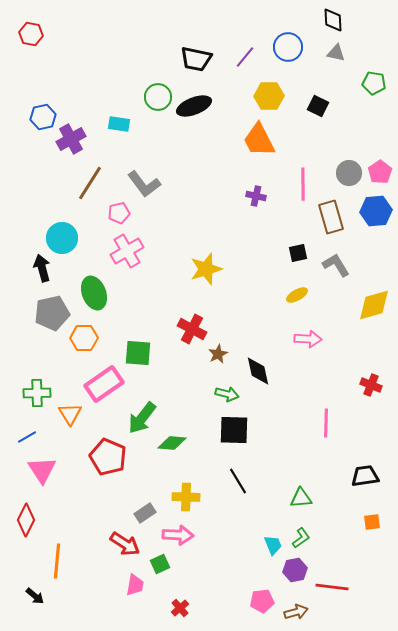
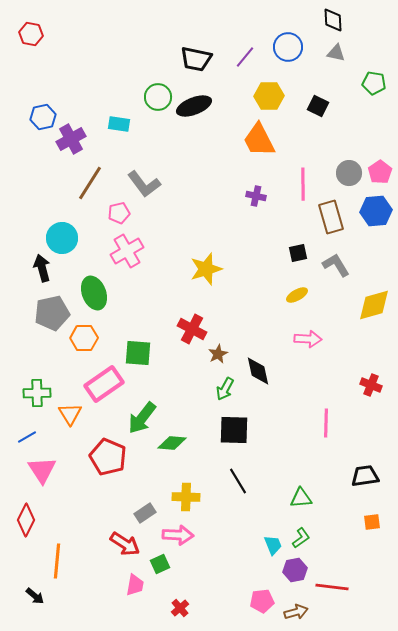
green arrow at (227, 394): moved 2 px left, 5 px up; rotated 105 degrees clockwise
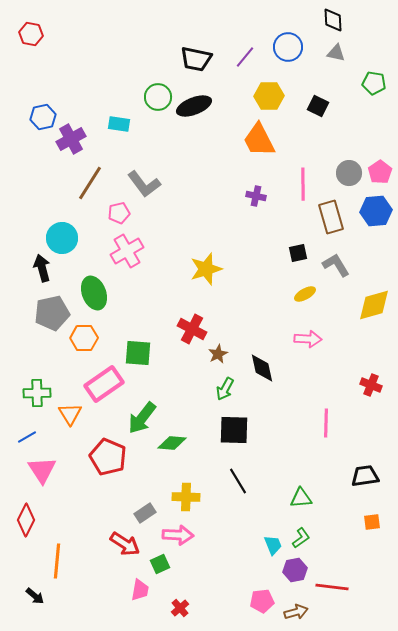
yellow ellipse at (297, 295): moved 8 px right, 1 px up
black diamond at (258, 371): moved 4 px right, 3 px up
pink trapezoid at (135, 585): moved 5 px right, 5 px down
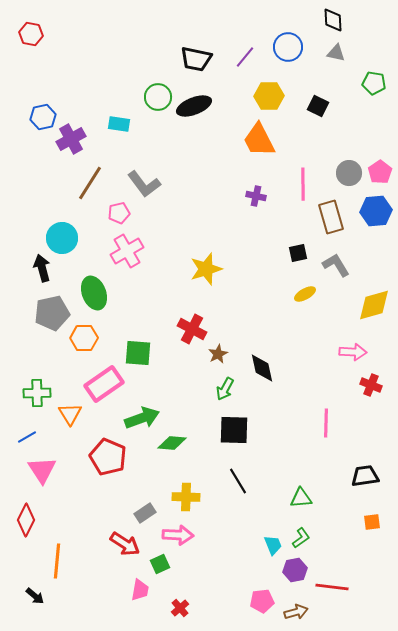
pink arrow at (308, 339): moved 45 px right, 13 px down
green arrow at (142, 418): rotated 148 degrees counterclockwise
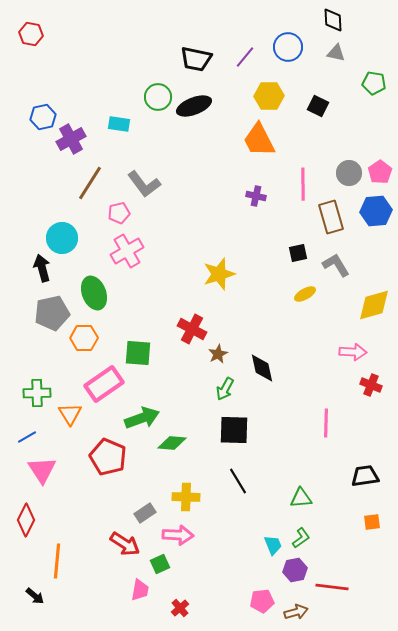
yellow star at (206, 269): moved 13 px right, 5 px down
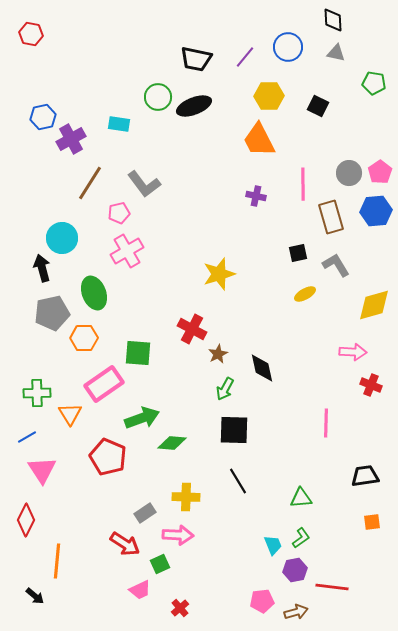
pink trapezoid at (140, 590): rotated 55 degrees clockwise
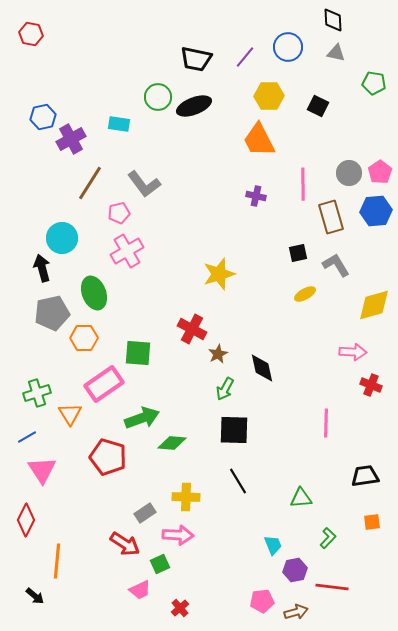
green cross at (37, 393): rotated 16 degrees counterclockwise
red pentagon at (108, 457): rotated 6 degrees counterclockwise
green L-shape at (301, 538): moved 27 px right; rotated 10 degrees counterclockwise
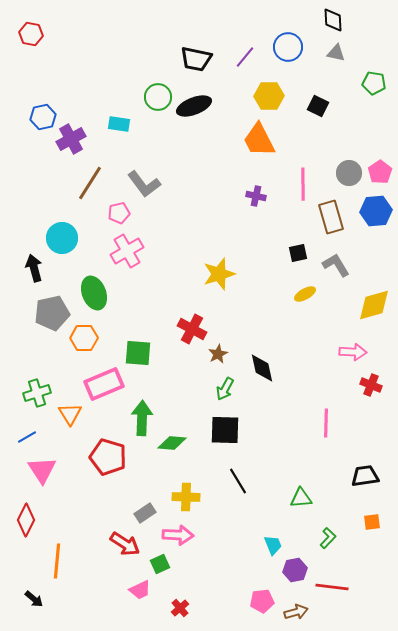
black arrow at (42, 268): moved 8 px left
pink rectangle at (104, 384): rotated 12 degrees clockwise
green arrow at (142, 418): rotated 68 degrees counterclockwise
black square at (234, 430): moved 9 px left
black arrow at (35, 596): moved 1 px left, 3 px down
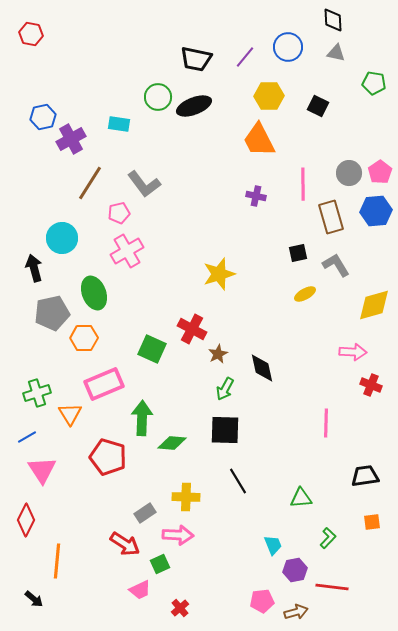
green square at (138, 353): moved 14 px right, 4 px up; rotated 20 degrees clockwise
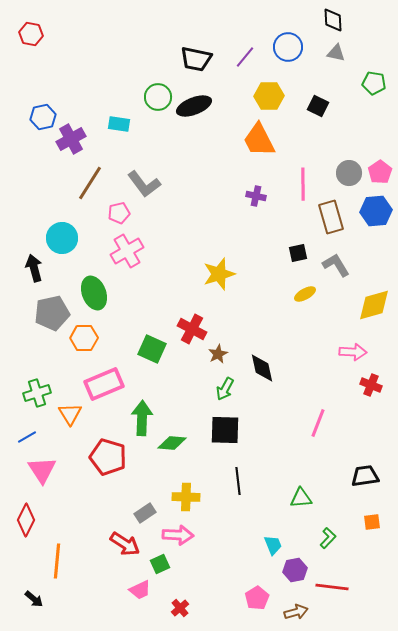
pink line at (326, 423): moved 8 px left; rotated 20 degrees clockwise
black line at (238, 481): rotated 24 degrees clockwise
pink pentagon at (262, 601): moved 5 px left, 3 px up; rotated 25 degrees counterclockwise
